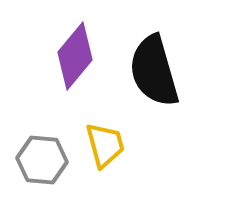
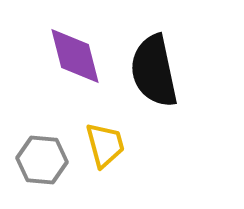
purple diamond: rotated 54 degrees counterclockwise
black semicircle: rotated 4 degrees clockwise
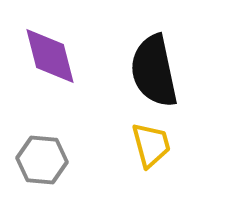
purple diamond: moved 25 px left
yellow trapezoid: moved 46 px right
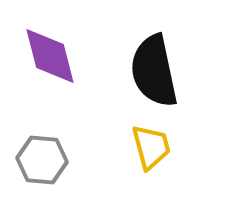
yellow trapezoid: moved 2 px down
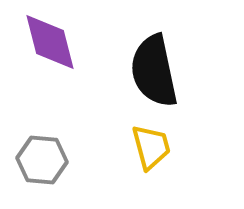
purple diamond: moved 14 px up
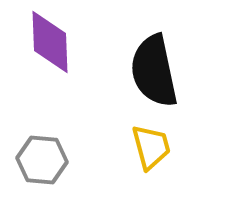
purple diamond: rotated 12 degrees clockwise
